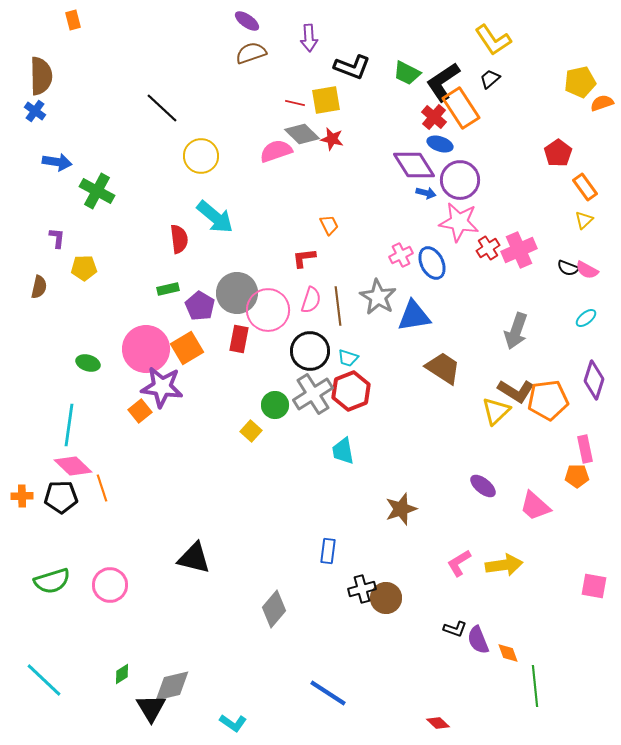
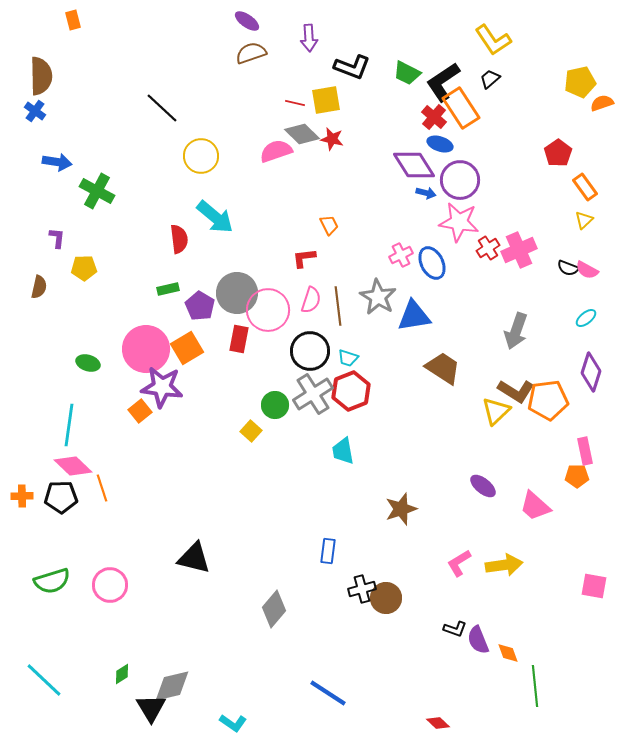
purple diamond at (594, 380): moved 3 px left, 8 px up
pink rectangle at (585, 449): moved 2 px down
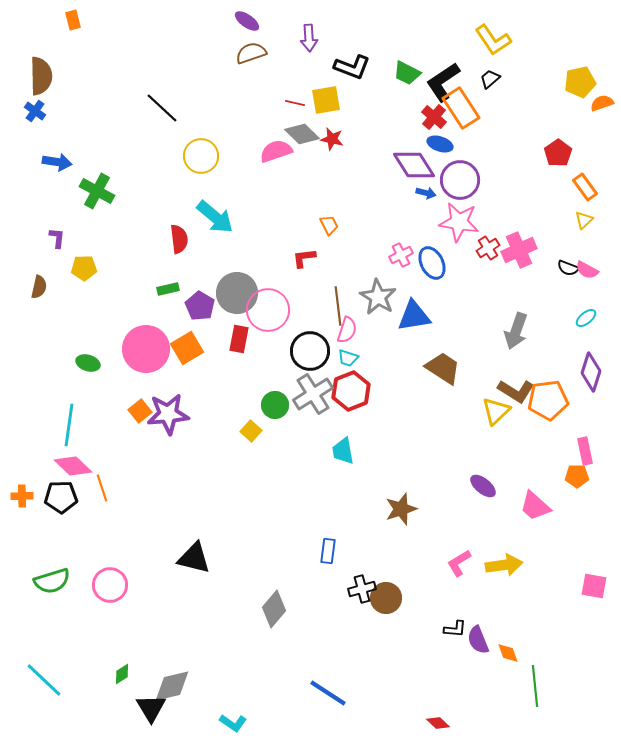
pink semicircle at (311, 300): moved 36 px right, 30 px down
purple star at (162, 387): moved 6 px right, 27 px down; rotated 12 degrees counterclockwise
black L-shape at (455, 629): rotated 15 degrees counterclockwise
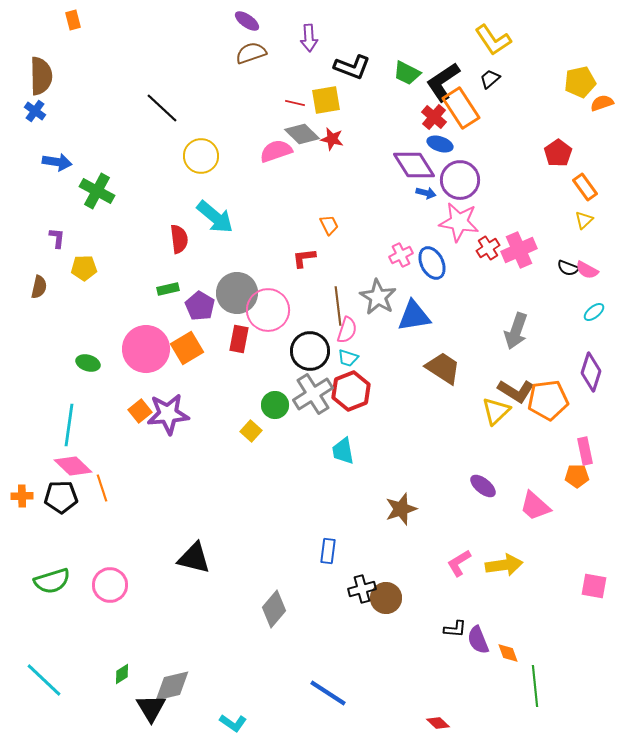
cyan ellipse at (586, 318): moved 8 px right, 6 px up
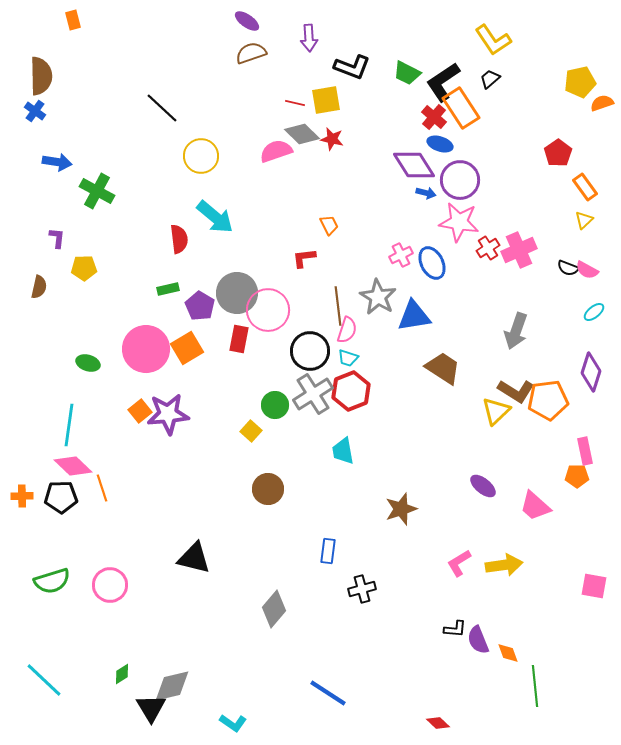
brown circle at (386, 598): moved 118 px left, 109 px up
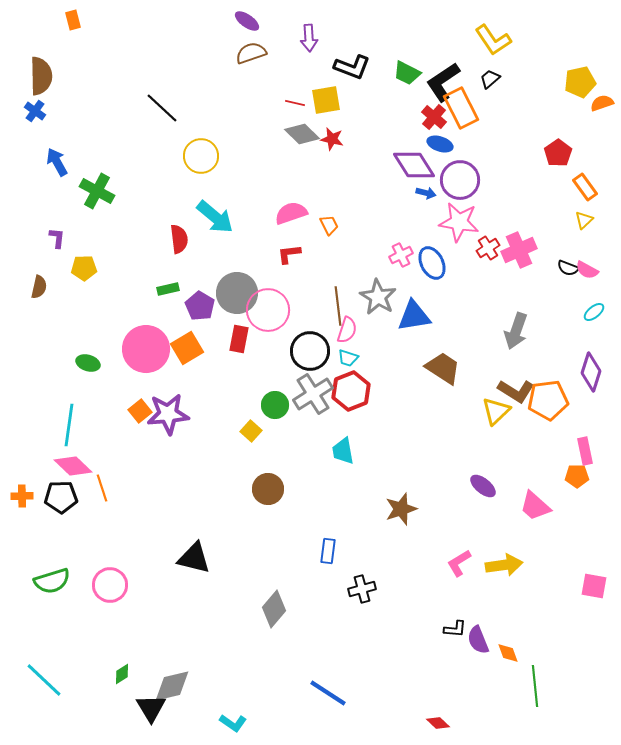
orange rectangle at (461, 108): rotated 6 degrees clockwise
pink semicircle at (276, 151): moved 15 px right, 62 px down
blue arrow at (57, 162): rotated 128 degrees counterclockwise
red L-shape at (304, 258): moved 15 px left, 4 px up
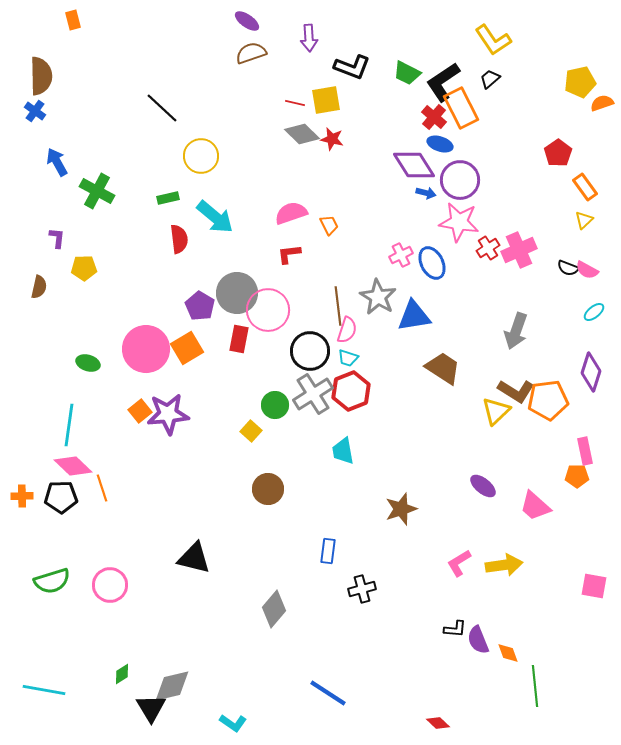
green rectangle at (168, 289): moved 91 px up
cyan line at (44, 680): moved 10 px down; rotated 33 degrees counterclockwise
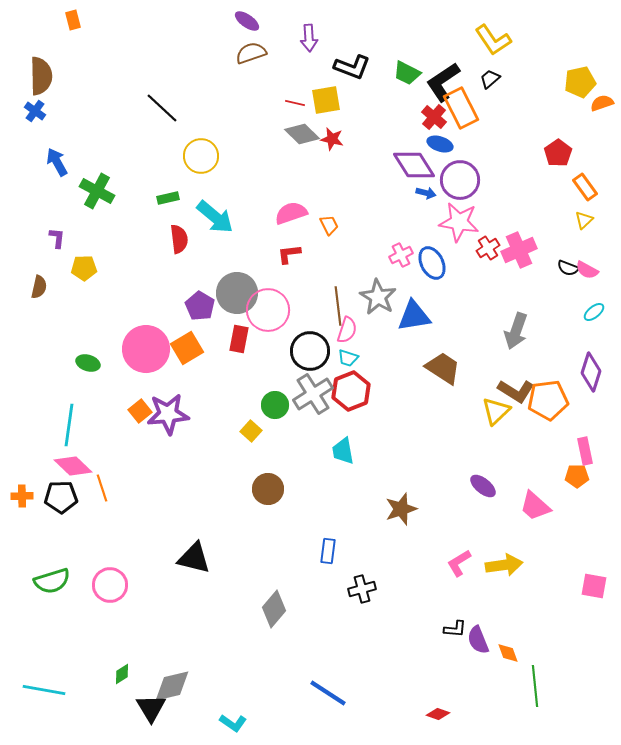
red diamond at (438, 723): moved 9 px up; rotated 25 degrees counterclockwise
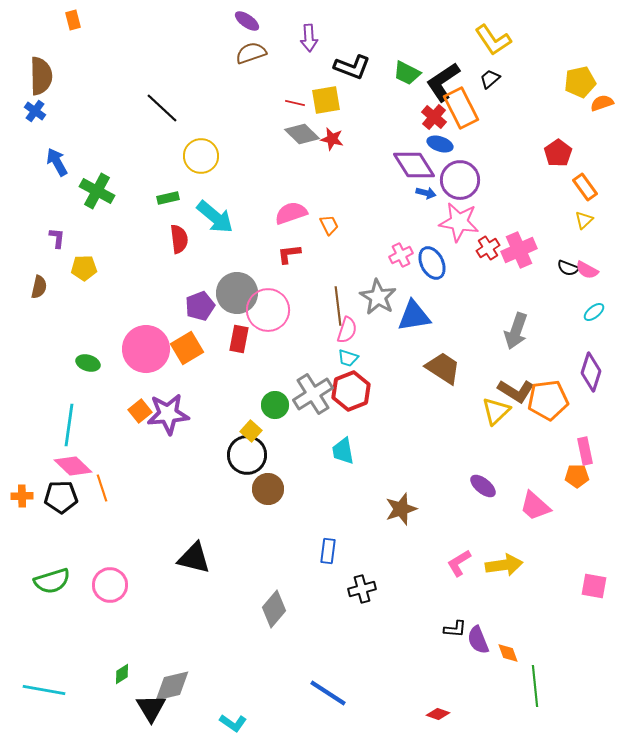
purple pentagon at (200, 306): rotated 20 degrees clockwise
black circle at (310, 351): moved 63 px left, 104 px down
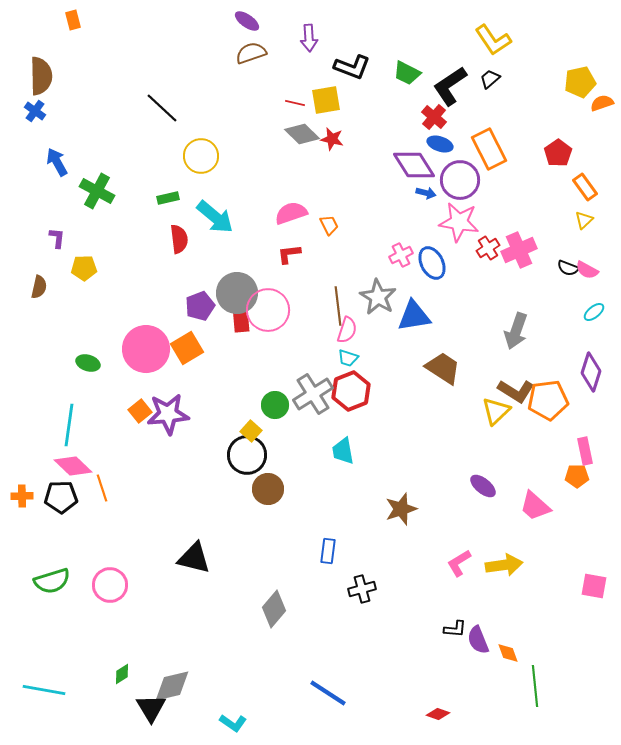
black L-shape at (443, 82): moved 7 px right, 4 px down
orange rectangle at (461, 108): moved 28 px right, 41 px down
red rectangle at (239, 339): moved 2 px right, 20 px up; rotated 16 degrees counterclockwise
